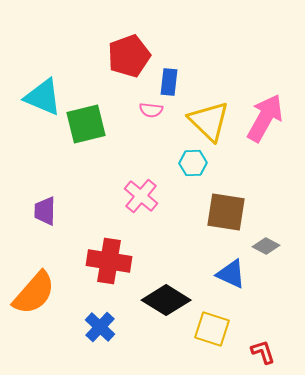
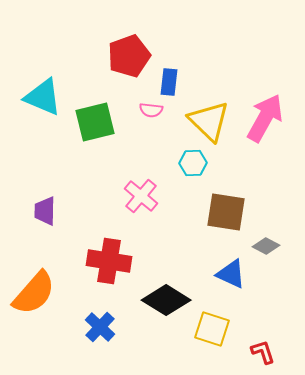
green square: moved 9 px right, 2 px up
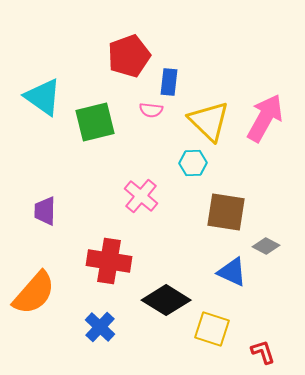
cyan triangle: rotated 12 degrees clockwise
blue triangle: moved 1 px right, 2 px up
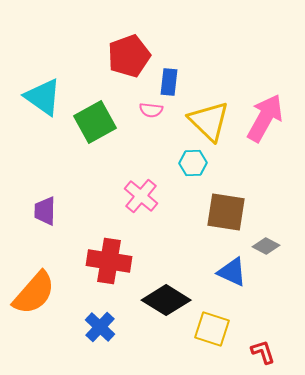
green square: rotated 15 degrees counterclockwise
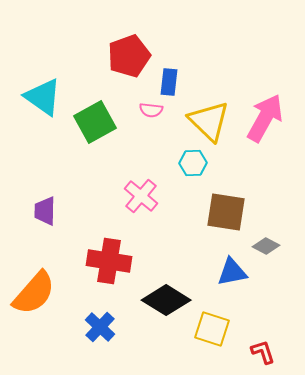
blue triangle: rotated 36 degrees counterclockwise
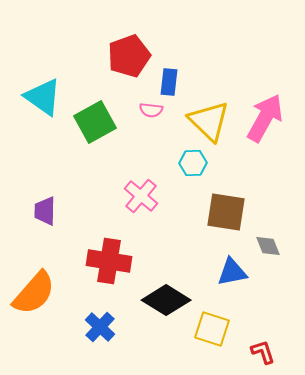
gray diamond: moved 2 px right; rotated 40 degrees clockwise
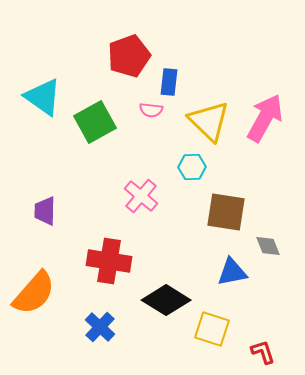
cyan hexagon: moved 1 px left, 4 px down
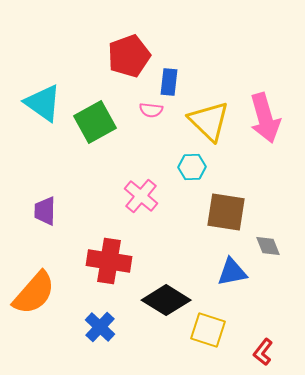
cyan triangle: moved 6 px down
pink arrow: rotated 135 degrees clockwise
yellow square: moved 4 px left, 1 px down
red L-shape: rotated 124 degrees counterclockwise
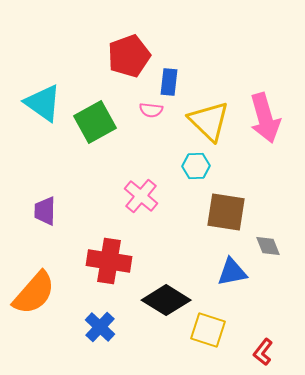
cyan hexagon: moved 4 px right, 1 px up
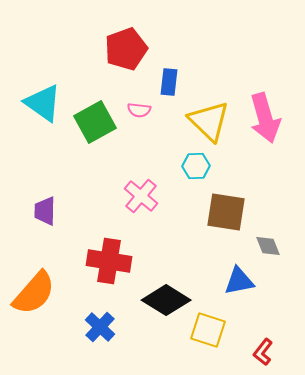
red pentagon: moved 3 px left, 7 px up
pink semicircle: moved 12 px left
blue triangle: moved 7 px right, 9 px down
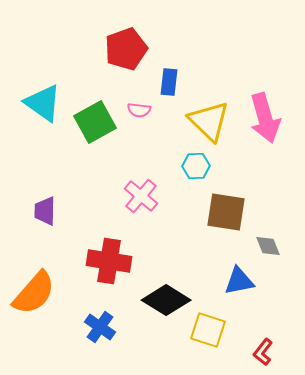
blue cross: rotated 8 degrees counterclockwise
